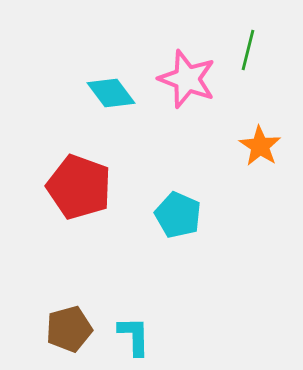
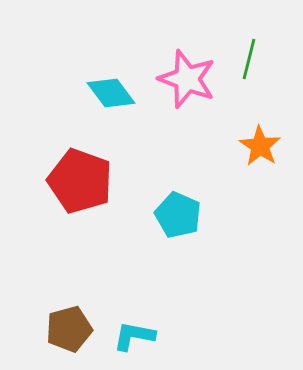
green line: moved 1 px right, 9 px down
red pentagon: moved 1 px right, 6 px up
cyan L-shape: rotated 78 degrees counterclockwise
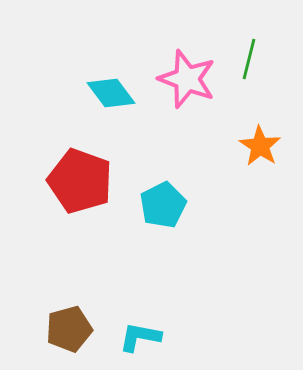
cyan pentagon: moved 15 px left, 10 px up; rotated 21 degrees clockwise
cyan L-shape: moved 6 px right, 1 px down
